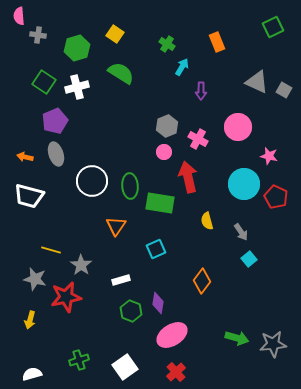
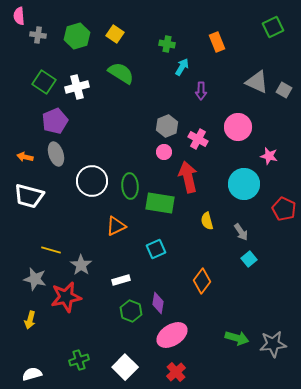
green cross at (167, 44): rotated 21 degrees counterclockwise
green hexagon at (77, 48): moved 12 px up
red pentagon at (276, 197): moved 8 px right, 12 px down
orange triangle at (116, 226): rotated 30 degrees clockwise
white square at (125, 367): rotated 10 degrees counterclockwise
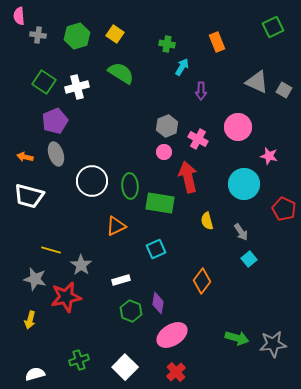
white semicircle at (32, 374): moved 3 px right
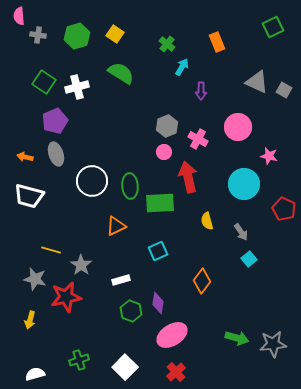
green cross at (167, 44): rotated 28 degrees clockwise
green rectangle at (160, 203): rotated 12 degrees counterclockwise
cyan square at (156, 249): moved 2 px right, 2 px down
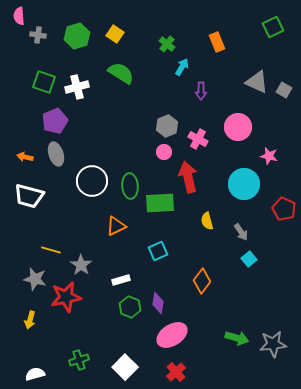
green square at (44, 82): rotated 15 degrees counterclockwise
green hexagon at (131, 311): moved 1 px left, 4 px up
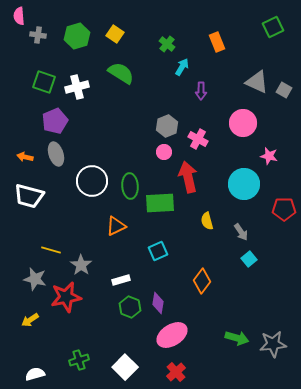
pink circle at (238, 127): moved 5 px right, 4 px up
red pentagon at (284, 209): rotated 25 degrees counterclockwise
yellow arrow at (30, 320): rotated 42 degrees clockwise
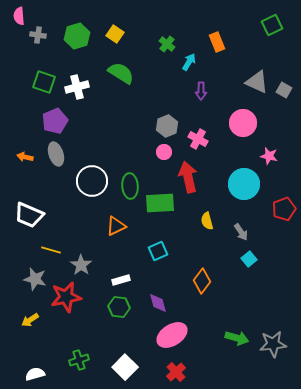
green square at (273, 27): moved 1 px left, 2 px up
cyan arrow at (182, 67): moved 7 px right, 5 px up
white trapezoid at (29, 196): moved 19 px down; rotated 8 degrees clockwise
red pentagon at (284, 209): rotated 20 degrees counterclockwise
purple diamond at (158, 303): rotated 25 degrees counterclockwise
green hexagon at (130, 307): moved 11 px left; rotated 15 degrees counterclockwise
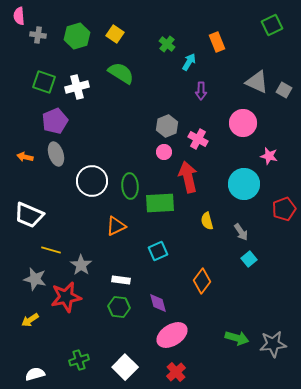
white rectangle at (121, 280): rotated 24 degrees clockwise
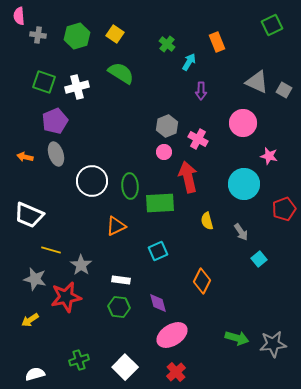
cyan square at (249, 259): moved 10 px right
orange diamond at (202, 281): rotated 10 degrees counterclockwise
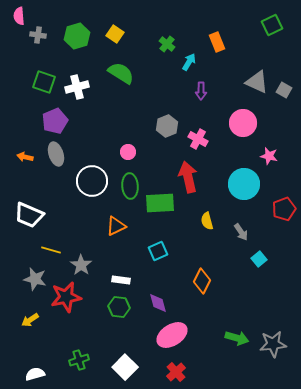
pink circle at (164, 152): moved 36 px left
